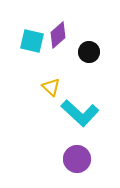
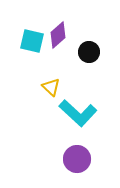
cyan L-shape: moved 2 px left
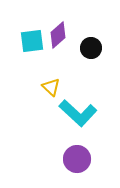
cyan square: rotated 20 degrees counterclockwise
black circle: moved 2 px right, 4 px up
